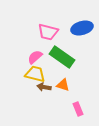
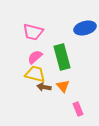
blue ellipse: moved 3 px right
pink trapezoid: moved 15 px left
green rectangle: rotated 40 degrees clockwise
orange triangle: moved 1 px down; rotated 32 degrees clockwise
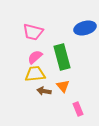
yellow trapezoid: rotated 20 degrees counterclockwise
brown arrow: moved 4 px down
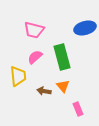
pink trapezoid: moved 1 px right, 2 px up
yellow trapezoid: moved 17 px left, 2 px down; rotated 90 degrees clockwise
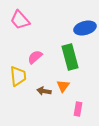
pink trapezoid: moved 14 px left, 10 px up; rotated 35 degrees clockwise
green rectangle: moved 8 px right
orange triangle: rotated 16 degrees clockwise
pink rectangle: rotated 32 degrees clockwise
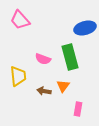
pink semicircle: moved 8 px right, 2 px down; rotated 119 degrees counterclockwise
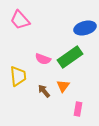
green rectangle: rotated 70 degrees clockwise
brown arrow: rotated 40 degrees clockwise
